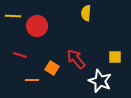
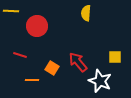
yellow line: moved 2 px left, 5 px up
red arrow: moved 2 px right, 3 px down
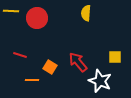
red circle: moved 8 px up
orange square: moved 2 px left, 1 px up
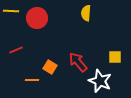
red line: moved 4 px left, 5 px up; rotated 40 degrees counterclockwise
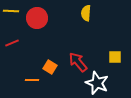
red line: moved 4 px left, 7 px up
white star: moved 3 px left, 2 px down
